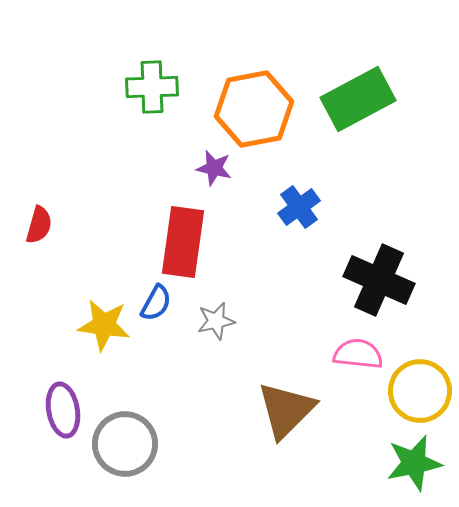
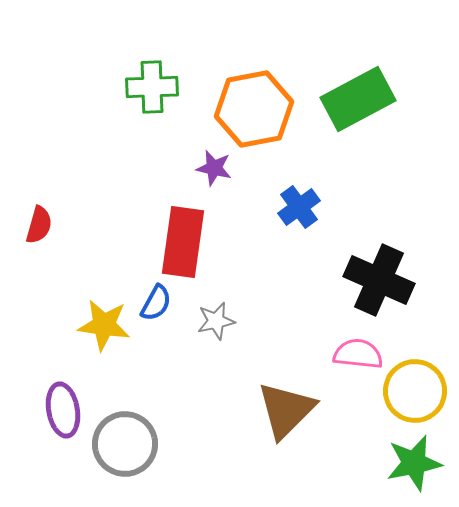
yellow circle: moved 5 px left
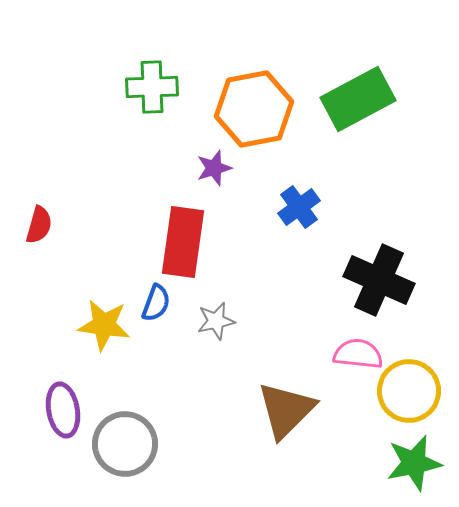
purple star: rotated 30 degrees counterclockwise
blue semicircle: rotated 9 degrees counterclockwise
yellow circle: moved 6 px left
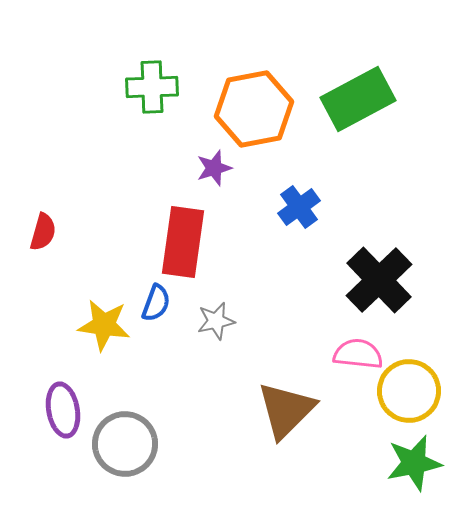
red semicircle: moved 4 px right, 7 px down
black cross: rotated 22 degrees clockwise
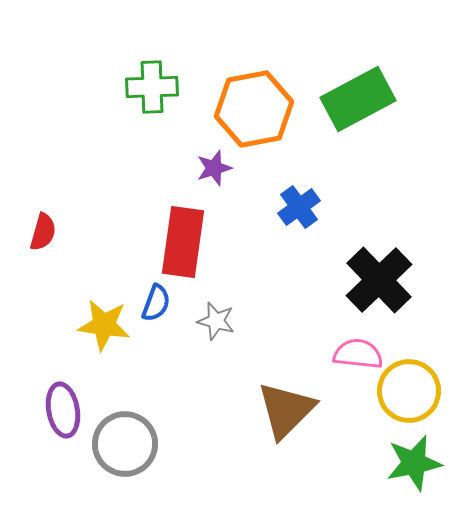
gray star: rotated 27 degrees clockwise
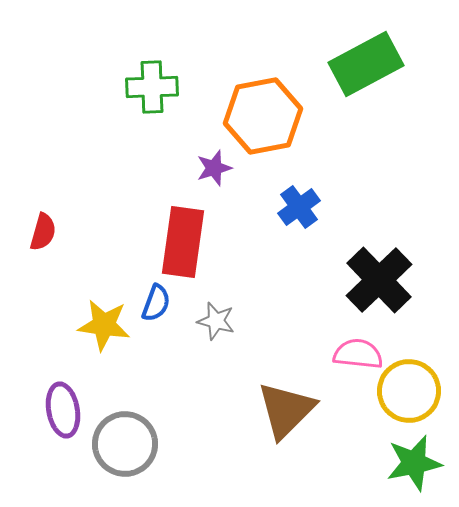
green rectangle: moved 8 px right, 35 px up
orange hexagon: moved 9 px right, 7 px down
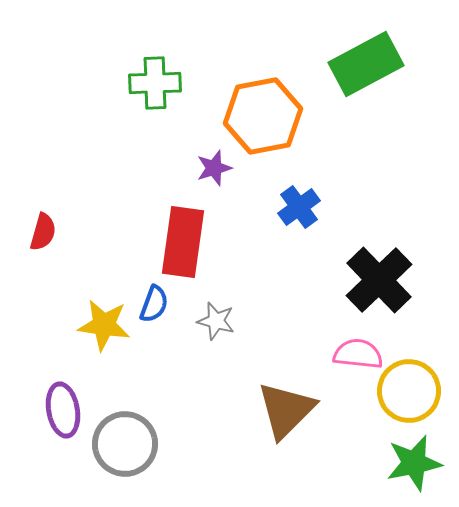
green cross: moved 3 px right, 4 px up
blue semicircle: moved 2 px left, 1 px down
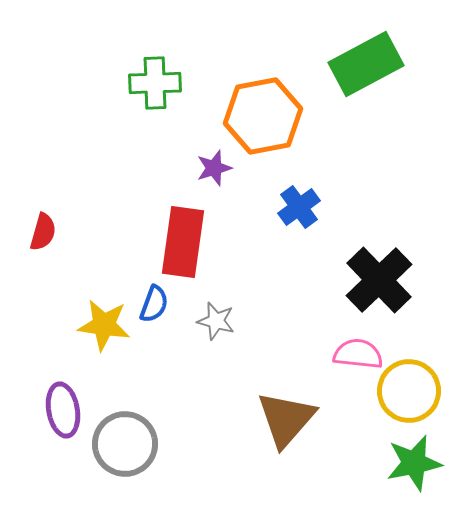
brown triangle: moved 9 px down; rotated 4 degrees counterclockwise
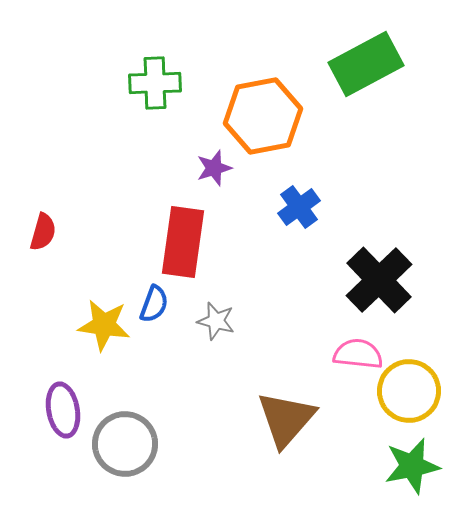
green star: moved 2 px left, 3 px down
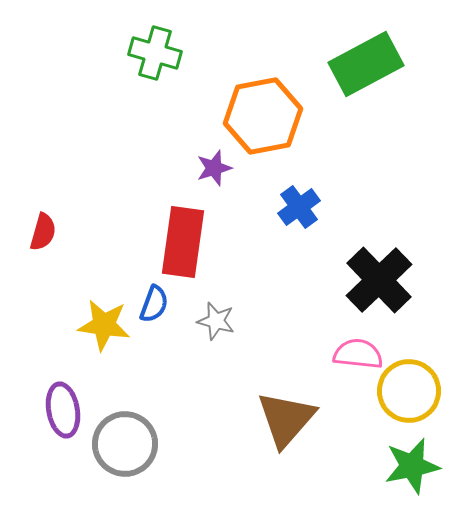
green cross: moved 30 px up; rotated 18 degrees clockwise
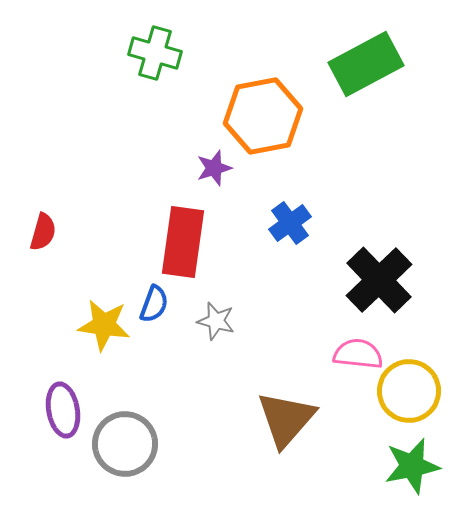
blue cross: moved 9 px left, 16 px down
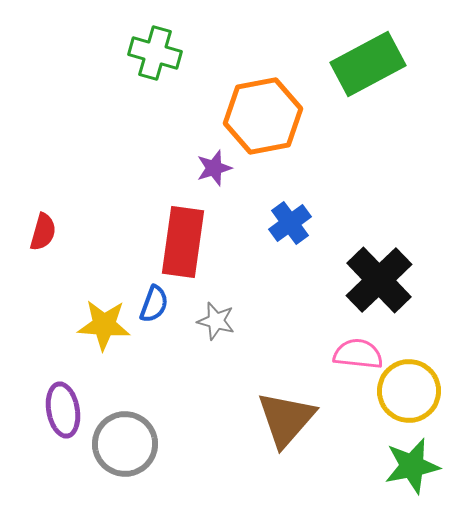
green rectangle: moved 2 px right
yellow star: rotated 4 degrees counterclockwise
